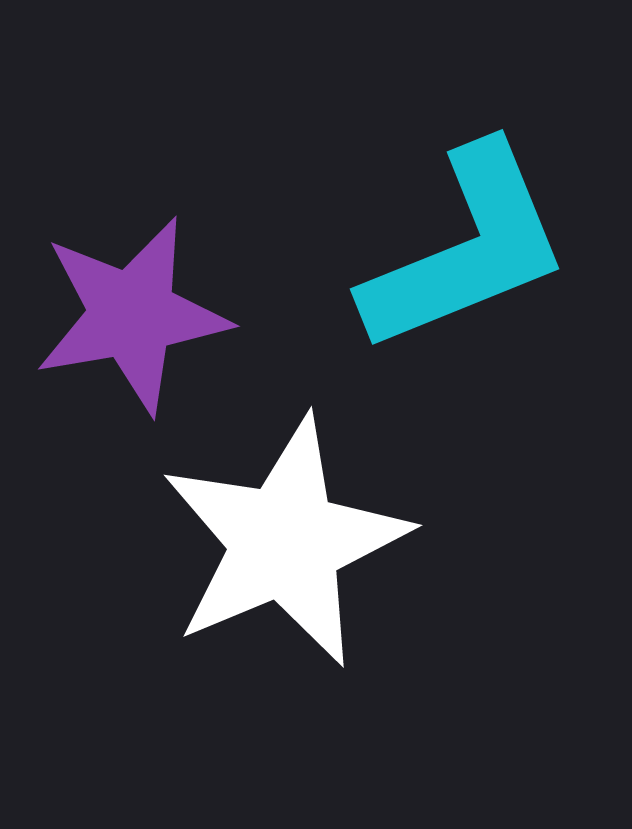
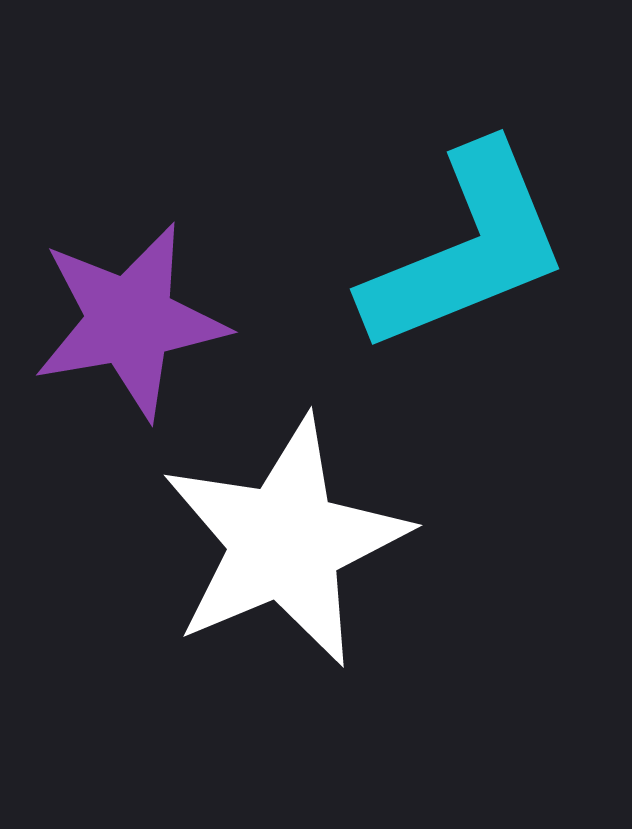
purple star: moved 2 px left, 6 px down
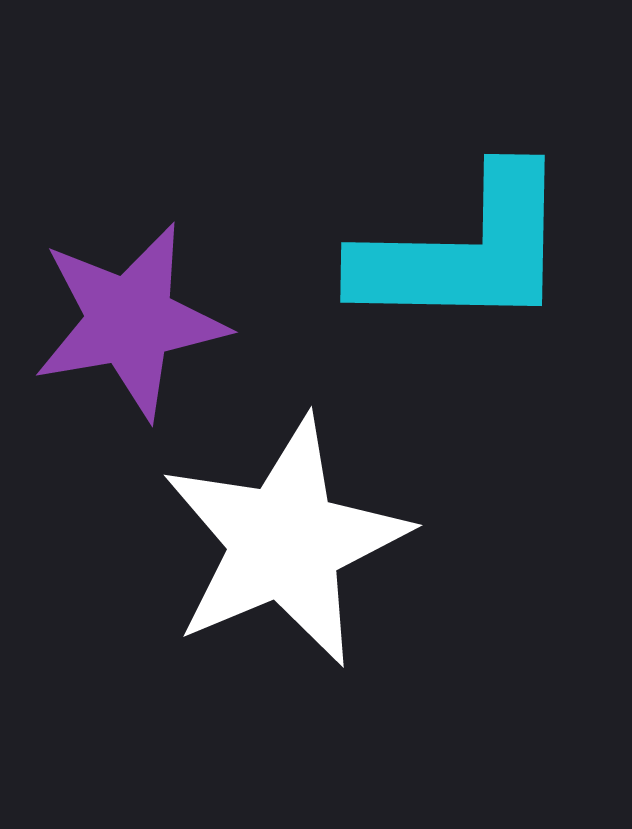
cyan L-shape: moved 2 px left, 2 px down; rotated 23 degrees clockwise
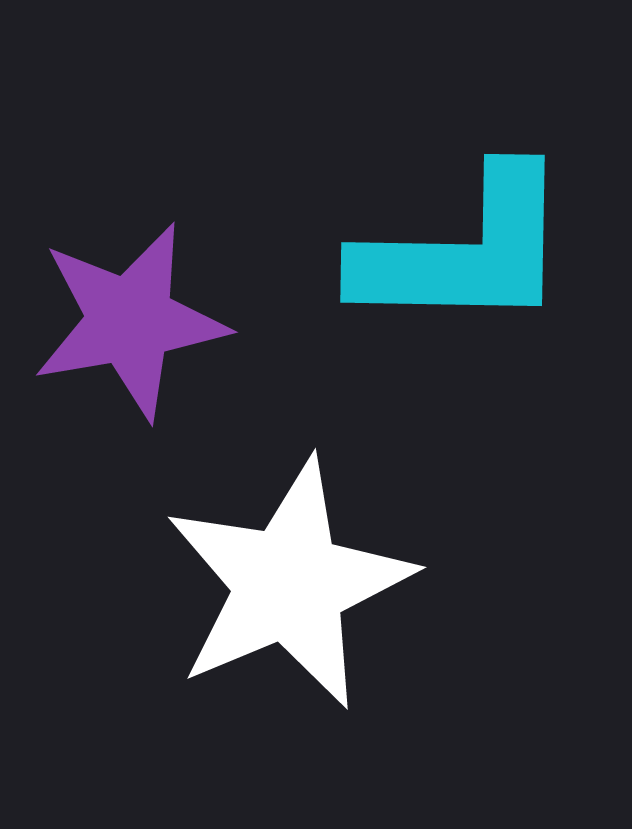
white star: moved 4 px right, 42 px down
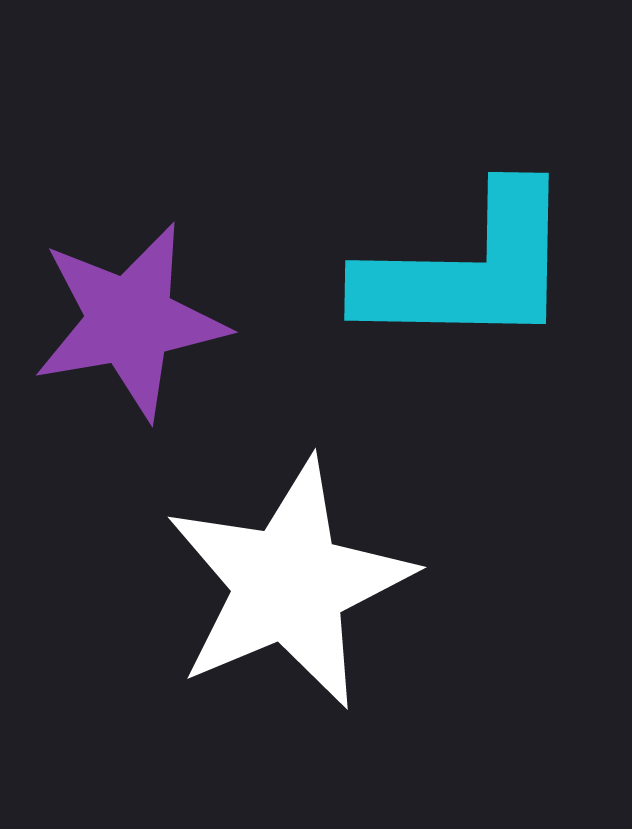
cyan L-shape: moved 4 px right, 18 px down
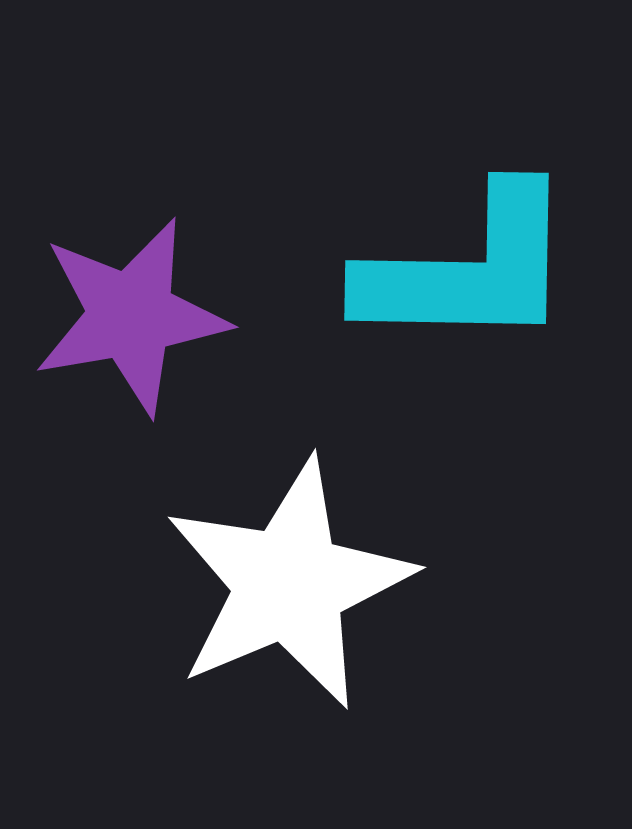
purple star: moved 1 px right, 5 px up
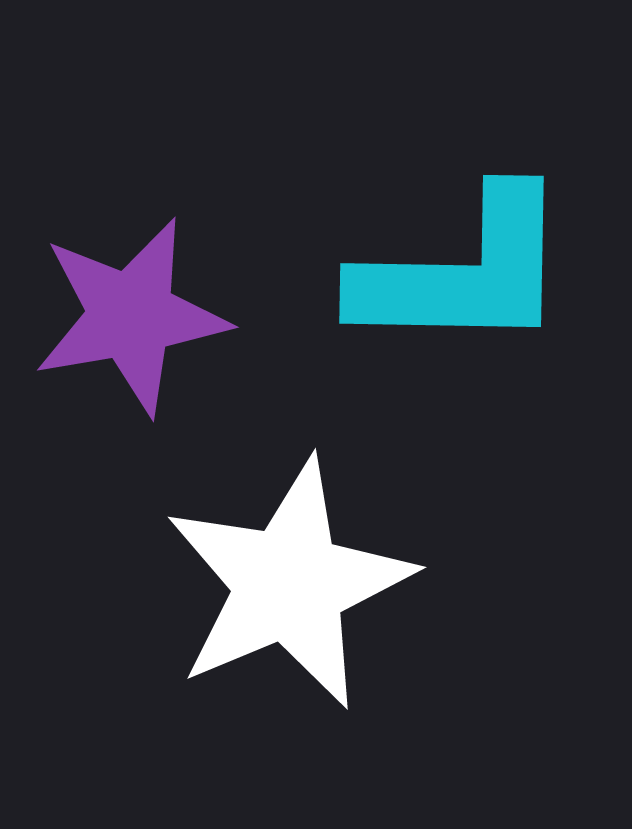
cyan L-shape: moved 5 px left, 3 px down
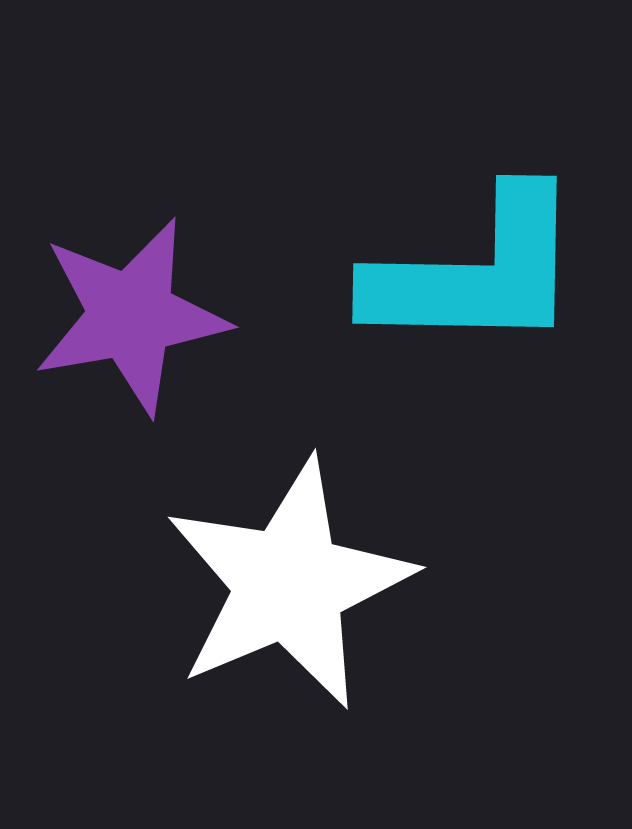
cyan L-shape: moved 13 px right
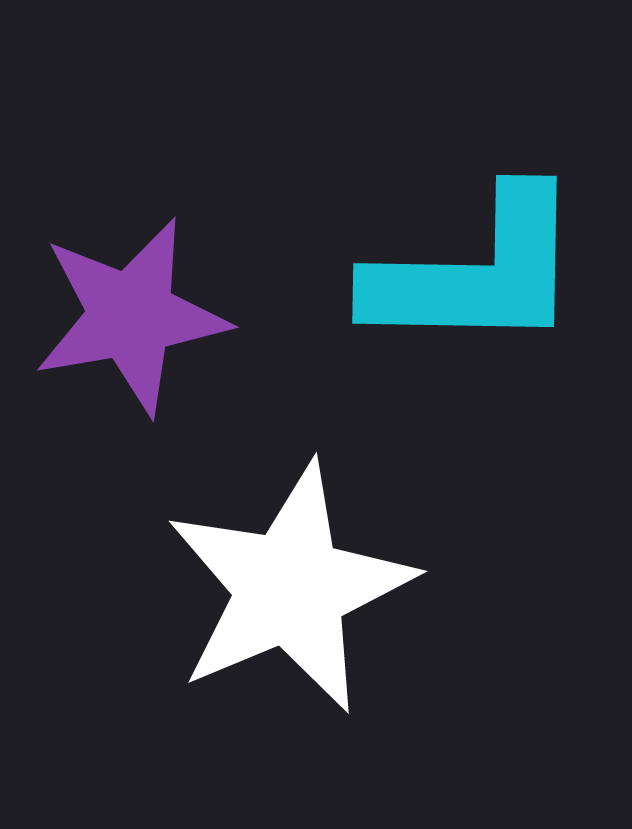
white star: moved 1 px right, 4 px down
